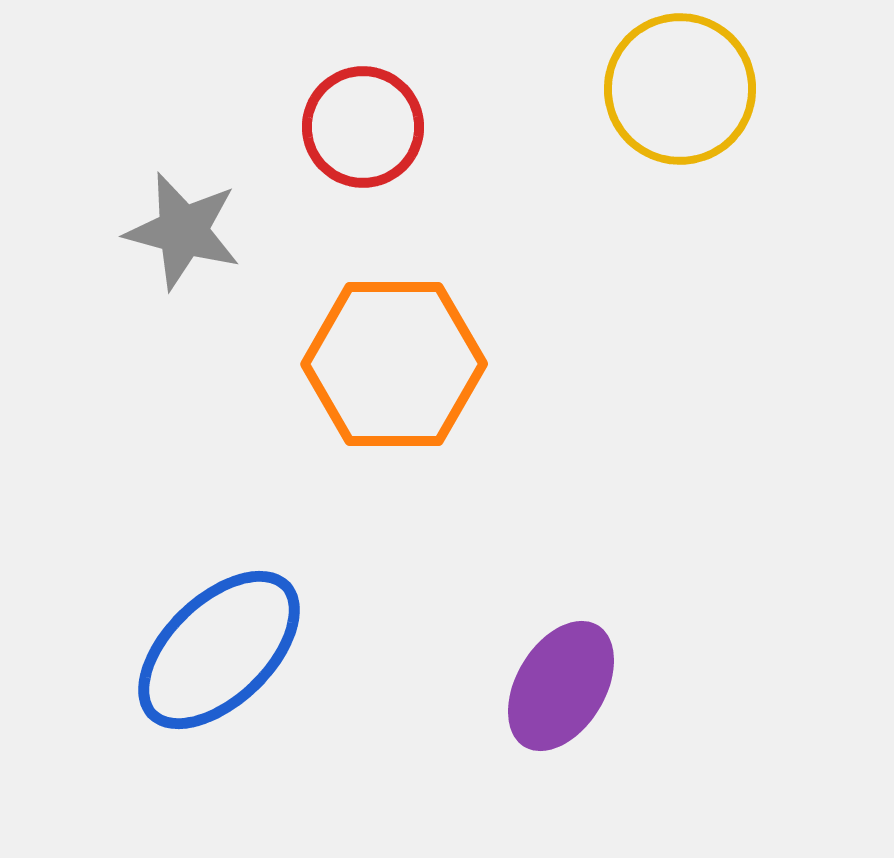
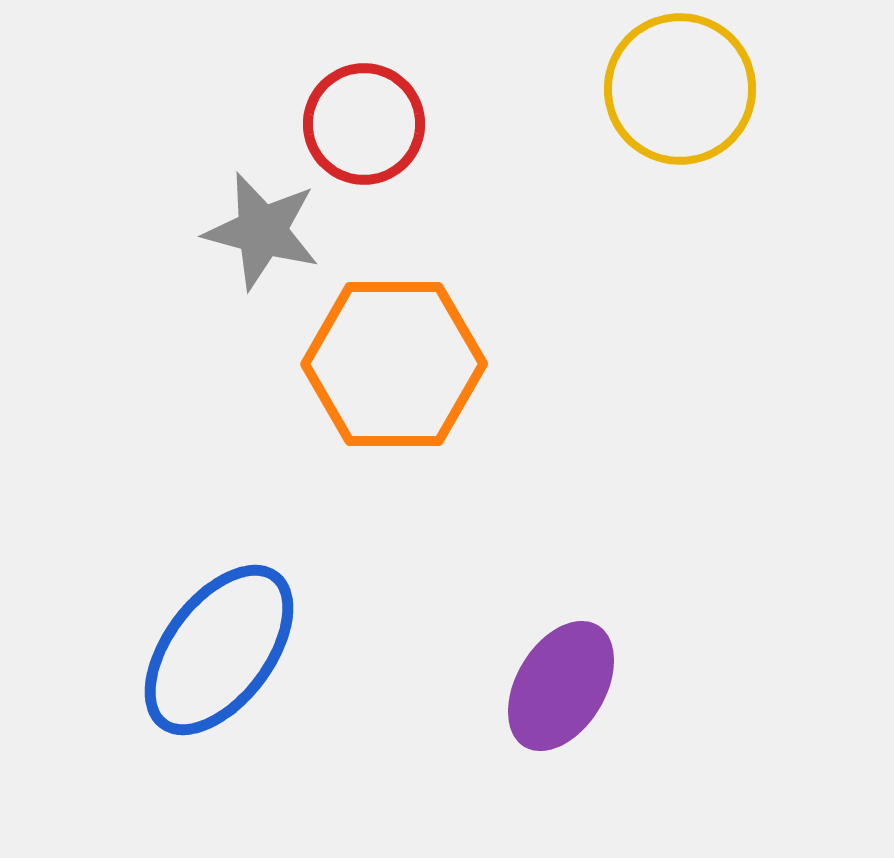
red circle: moved 1 px right, 3 px up
gray star: moved 79 px right
blue ellipse: rotated 9 degrees counterclockwise
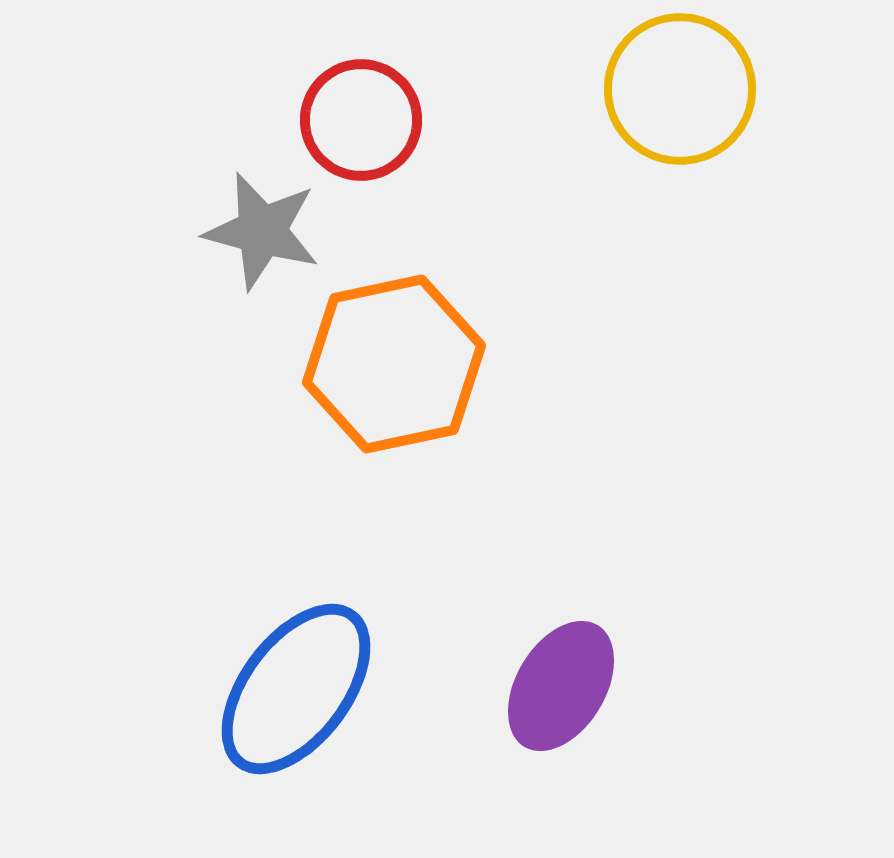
red circle: moved 3 px left, 4 px up
orange hexagon: rotated 12 degrees counterclockwise
blue ellipse: moved 77 px right, 39 px down
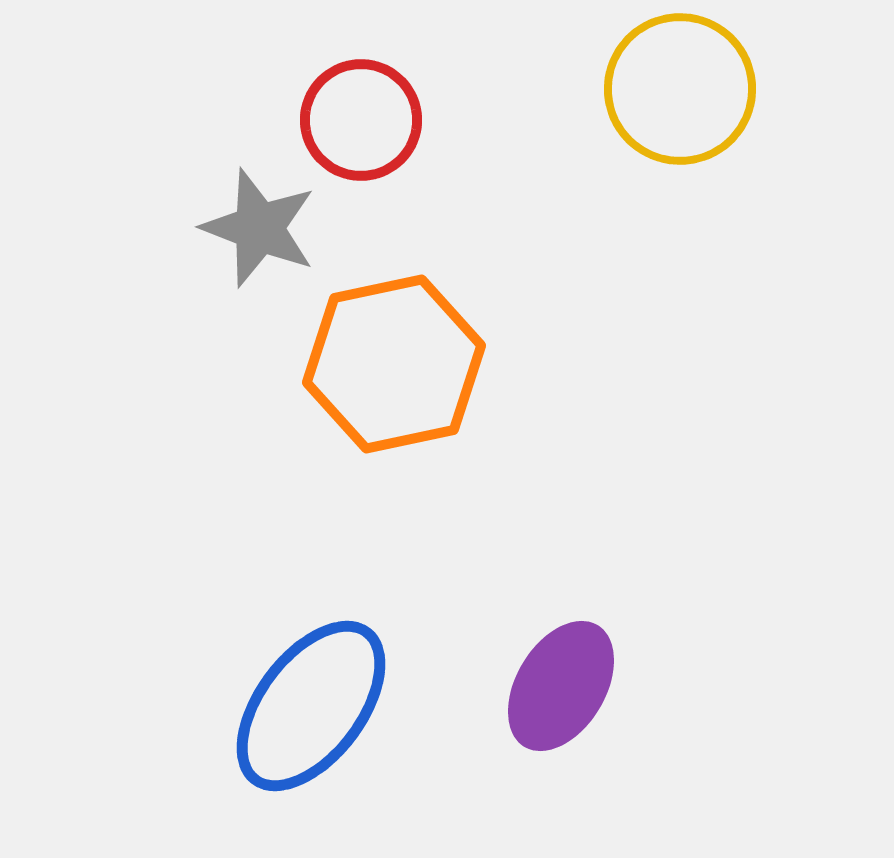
gray star: moved 3 px left, 3 px up; rotated 6 degrees clockwise
blue ellipse: moved 15 px right, 17 px down
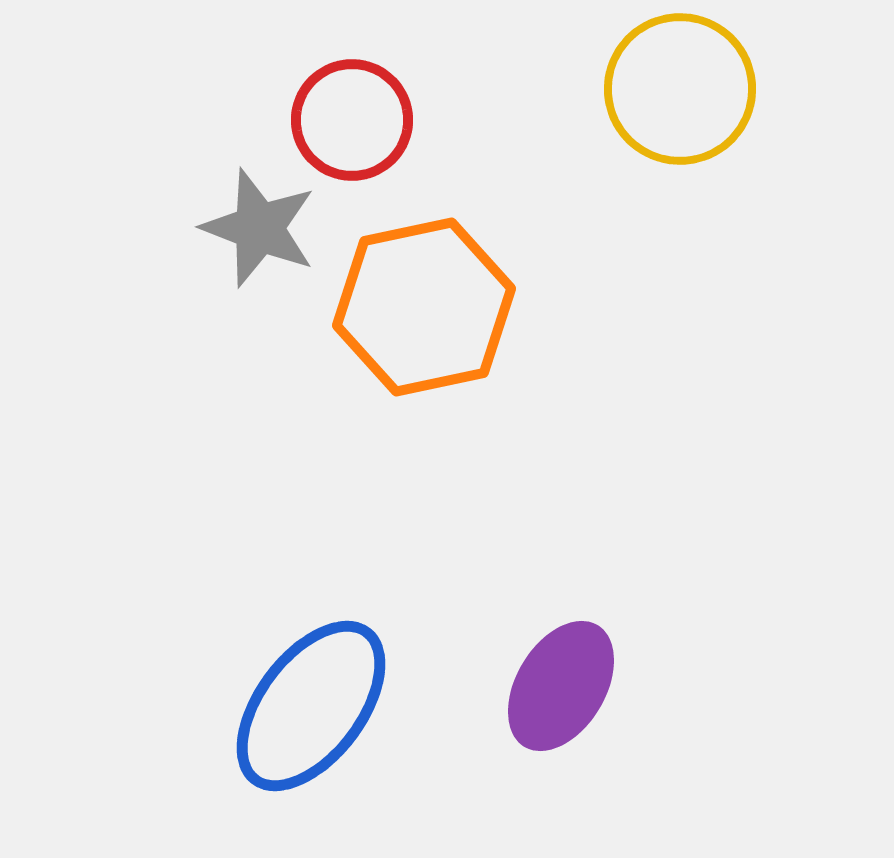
red circle: moved 9 px left
orange hexagon: moved 30 px right, 57 px up
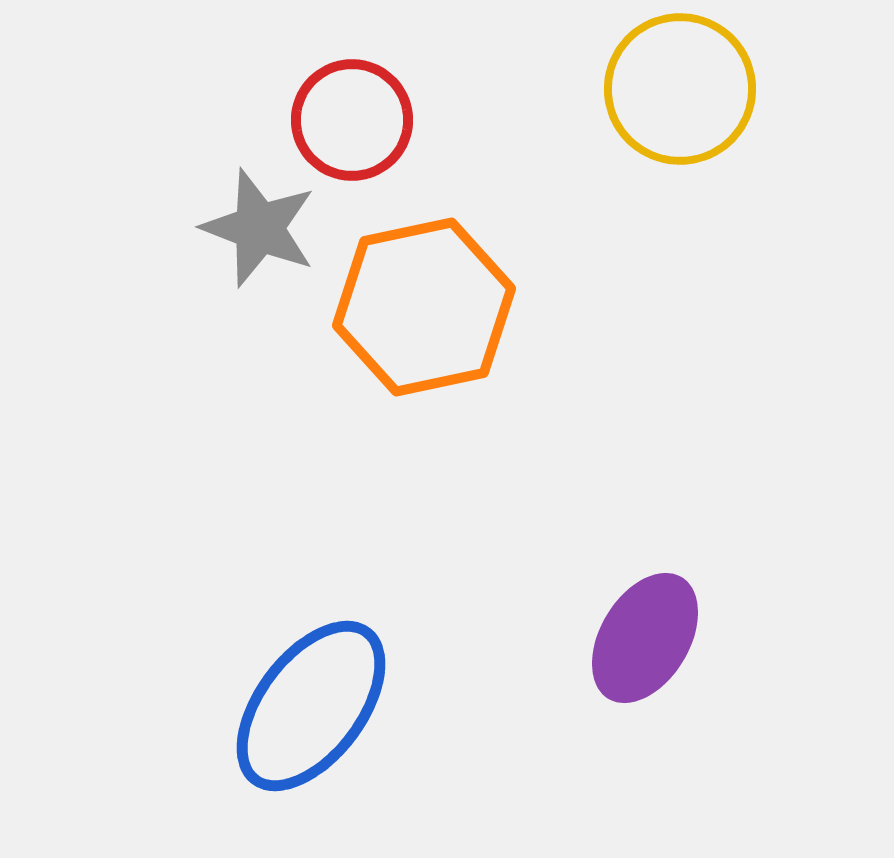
purple ellipse: moved 84 px right, 48 px up
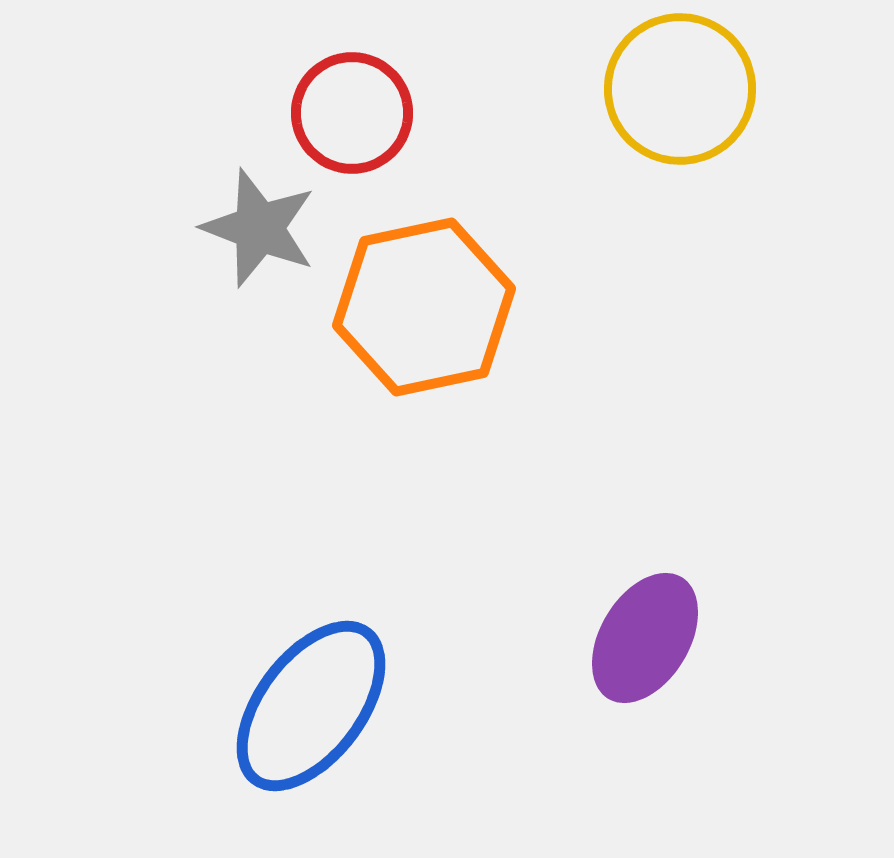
red circle: moved 7 px up
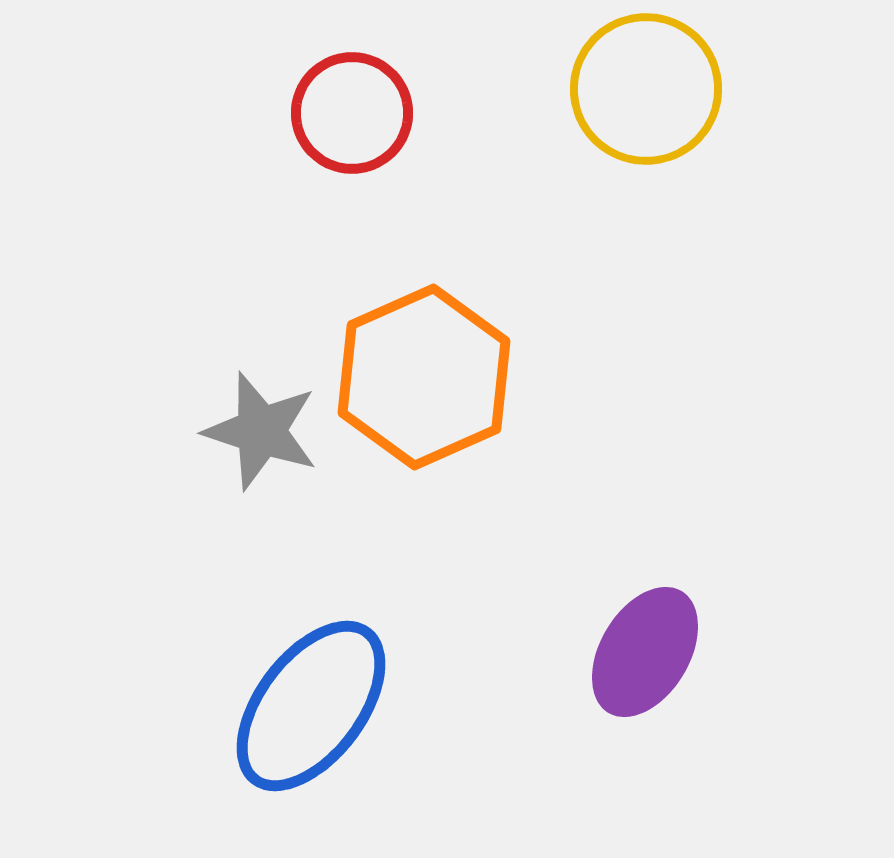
yellow circle: moved 34 px left
gray star: moved 2 px right, 203 px down; rotated 3 degrees counterclockwise
orange hexagon: moved 70 px down; rotated 12 degrees counterclockwise
purple ellipse: moved 14 px down
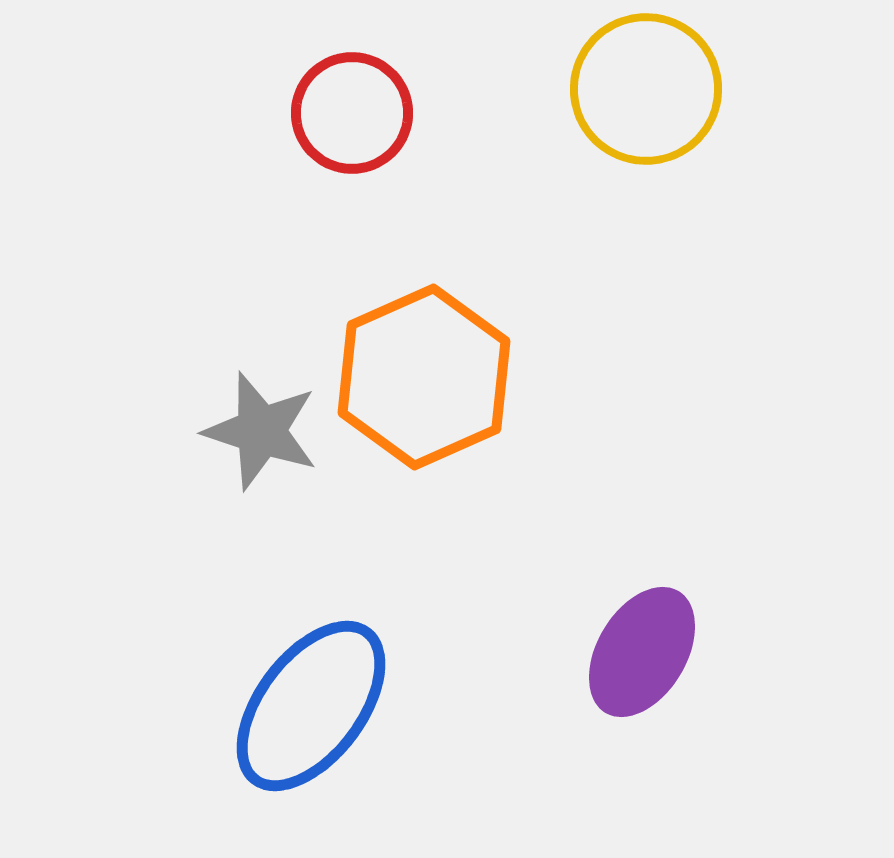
purple ellipse: moved 3 px left
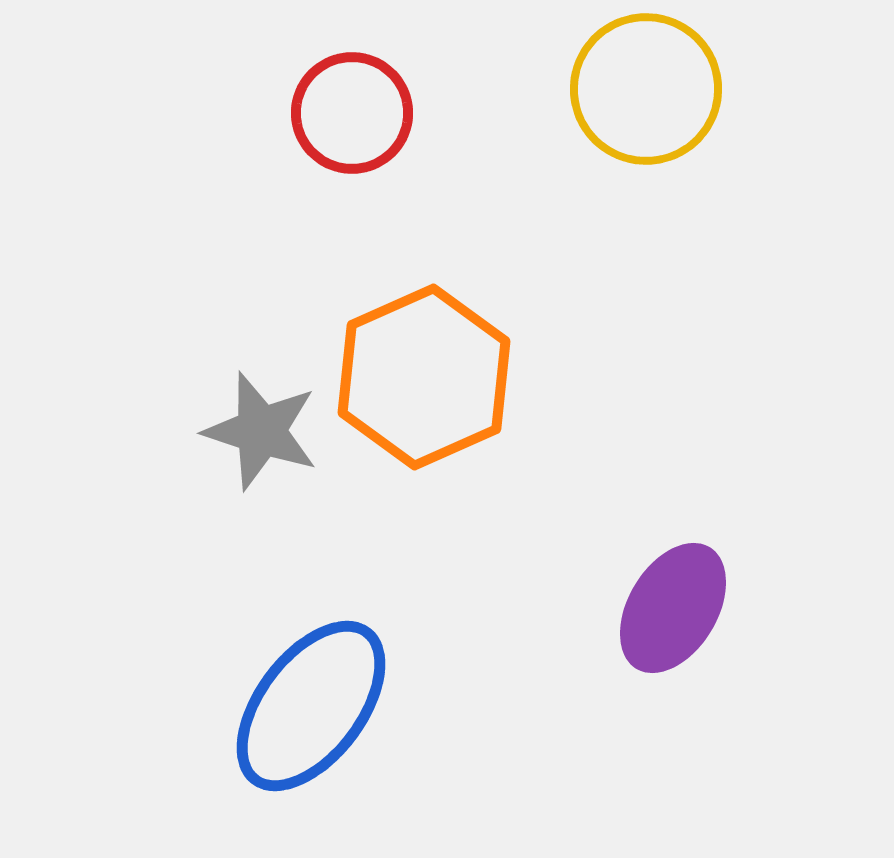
purple ellipse: moved 31 px right, 44 px up
